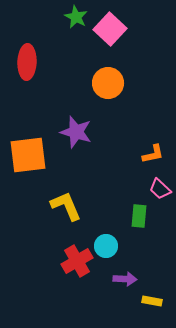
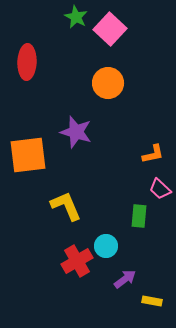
purple arrow: rotated 40 degrees counterclockwise
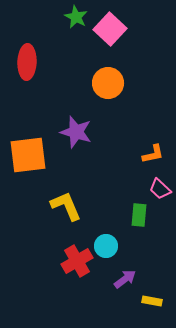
green rectangle: moved 1 px up
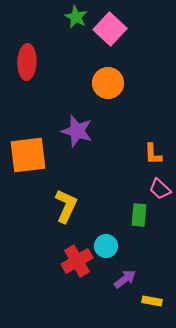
purple star: moved 1 px right, 1 px up
orange L-shape: rotated 100 degrees clockwise
yellow L-shape: rotated 48 degrees clockwise
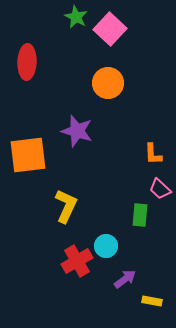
green rectangle: moved 1 px right
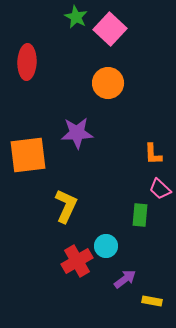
purple star: moved 2 px down; rotated 20 degrees counterclockwise
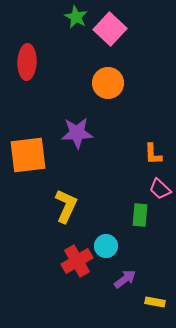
yellow rectangle: moved 3 px right, 1 px down
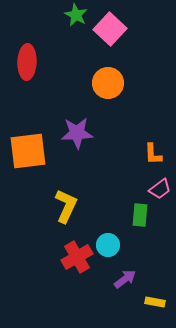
green star: moved 2 px up
orange square: moved 4 px up
pink trapezoid: rotated 80 degrees counterclockwise
cyan circle: moved 2 px right, 1 px up
red cross: moved 4 px up
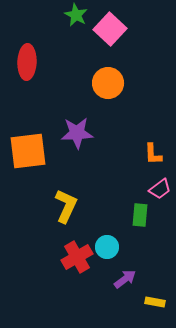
cyan circle: moved 1 px left, 2 px down
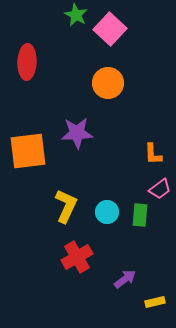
cyan circle: moved 35 px up
yellow rectangle: rotated 24 degrees counterclockwise
